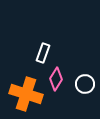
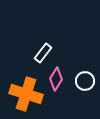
white rectangle: rotated 18 degrees clockwise
white circle: moved 3 px up
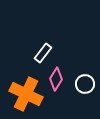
white circle: moved 3 px down
orange cross: rotated 8 degrees clockwise
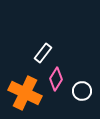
white circle: moved 3 px left, 7 px down
orange cross: moved 1 px left, 1 px up
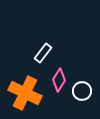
pink diamond: moved 3 px right, 1 px down
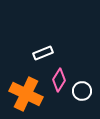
white rectangle: rotated 30 degrees clockwise
orange cross: moved 1 px right, 1 px down
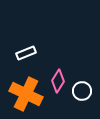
white rectangle: moved 17 px left
pink diamond: moved 1 px left, 1 px down
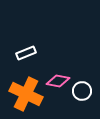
pink diamond: rotated 70 degrees clockwise
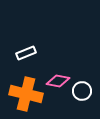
orange cross: rotated 12 degrees counterclockwise
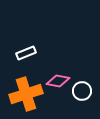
orange cross: rotated 32 degrees counterclockwise
